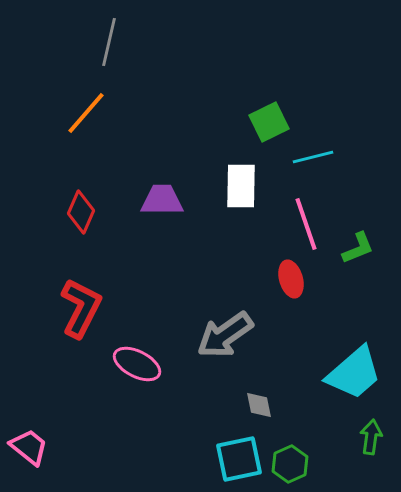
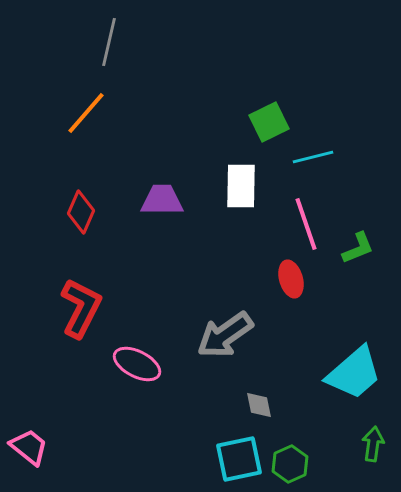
green arrow: moved 2 px right, 7 px down
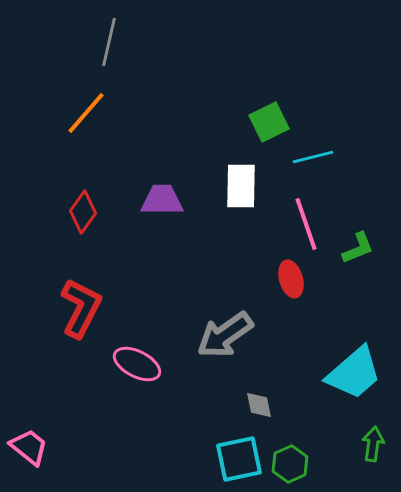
red diamond: moved 2 px right; rotated 12 degrees clockwise
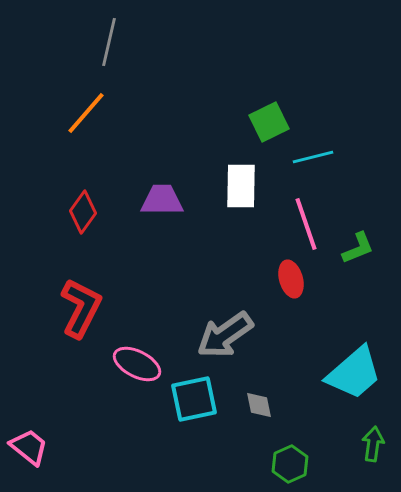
cyan square: moved 45 px left, 60 px up
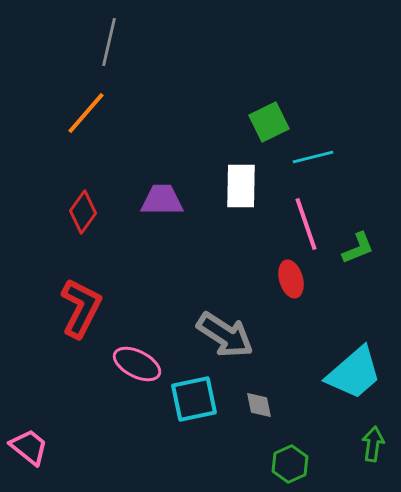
gray arrow: rotated 112 degrees counterclockwise
